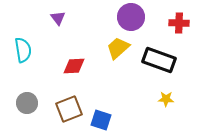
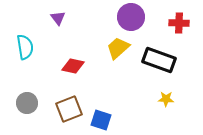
cyan semicircle: moved 2 px right, 3 px up
red diamond: moved 1 px left; rotated 15 degrees clockwise
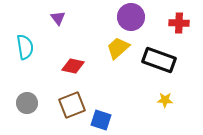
yellow star: moved 1 px left, 1 px down
brown square: moved 3 px right, 4 px up
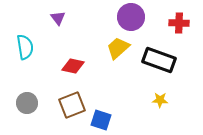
yellow star: moved 5 px left
